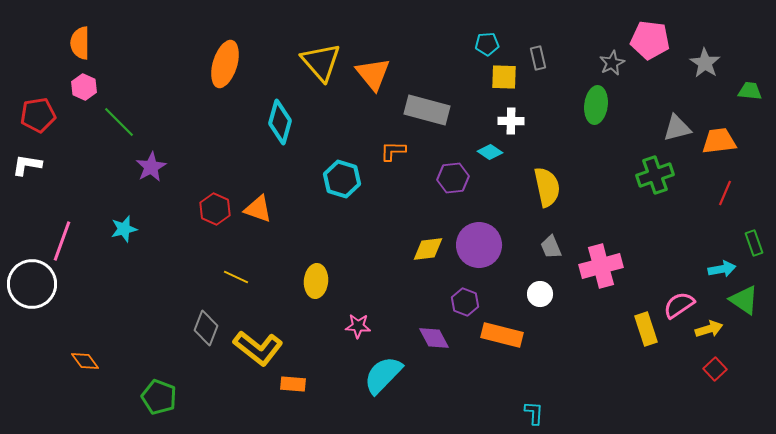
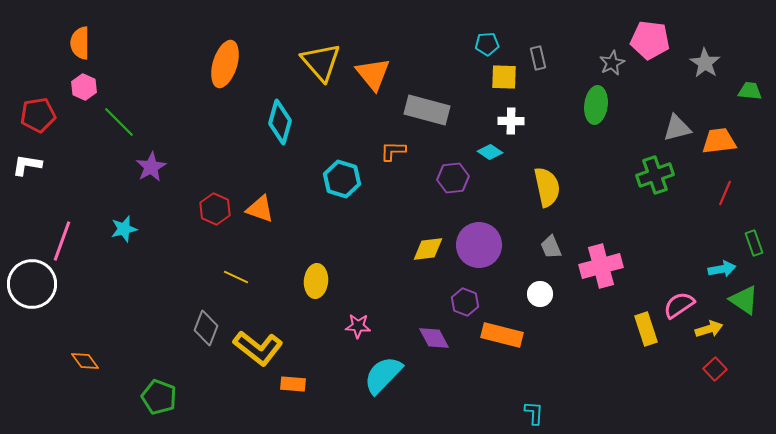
orange triangle at (258, 209): moved 2 px right
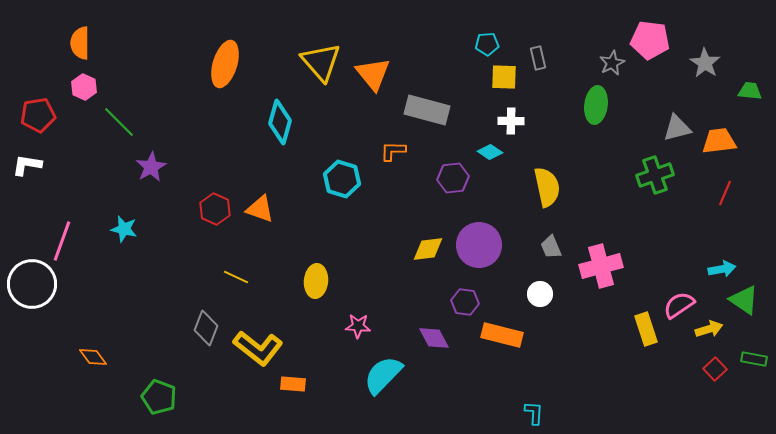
cyan star at (124, 229): rotated 28 degrees clockwise
green rectangle at (754, 243): moved 116 px down; rotated 60 degrees counterclockwise
purple hexagon at (465, 302): rotated 12 degrees counterclockwise
orange diamond at (85, 361): moved 8 px right, 4 px up
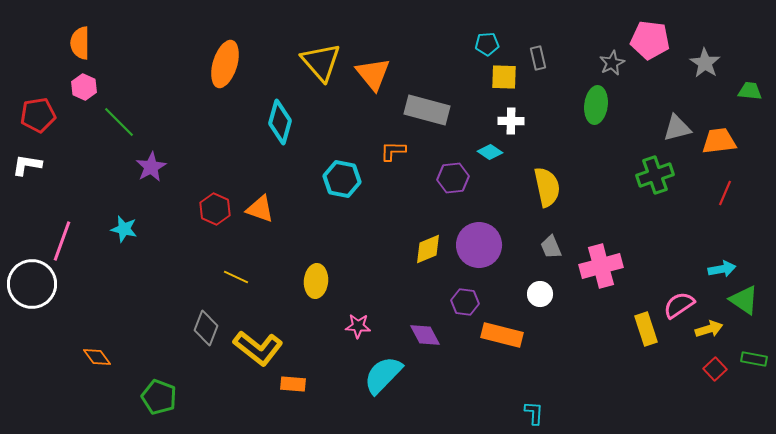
cyan hexagon at (342, 179): rotated 6 degrees counterclockwise
yellow diamond at (428, 249): rotated 16 degrees counterclockwise
purple diamond at (434, 338): moved 9 px left, 3 px up
orange diamond at (93, 357): moved 4 px right
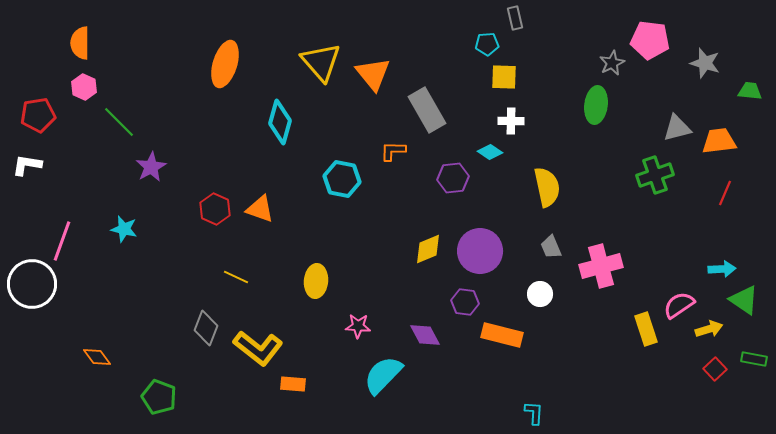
gray rectangle at (538, 58): moved 23 px left, 40 px up
gray star at (705, 63): rotated 16 degrees counterclockwise
gray rectangle at (427, 110): rotated 45 degrees clockwise
purple circle at (479, 245): moved 1 px right, 6 px down
cyan arrow at (722, 269): rotated 8 degrees clockwise
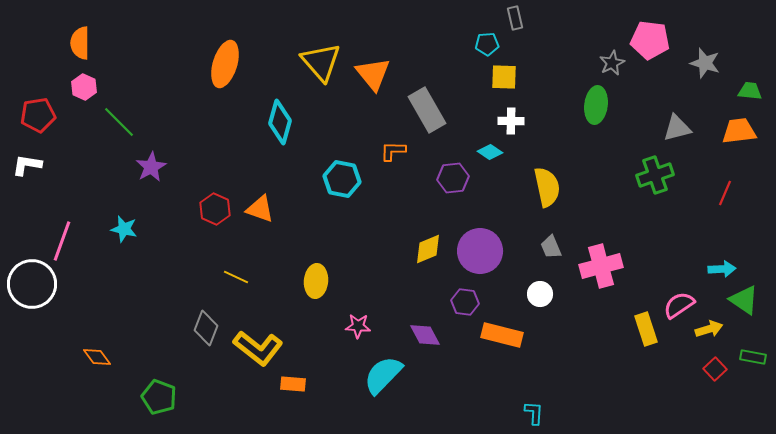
orange trapezoid at (719, 141): moved 20 px right, 10 px up
green rectangle at (754, 359): moved 1 px left, 2 px up
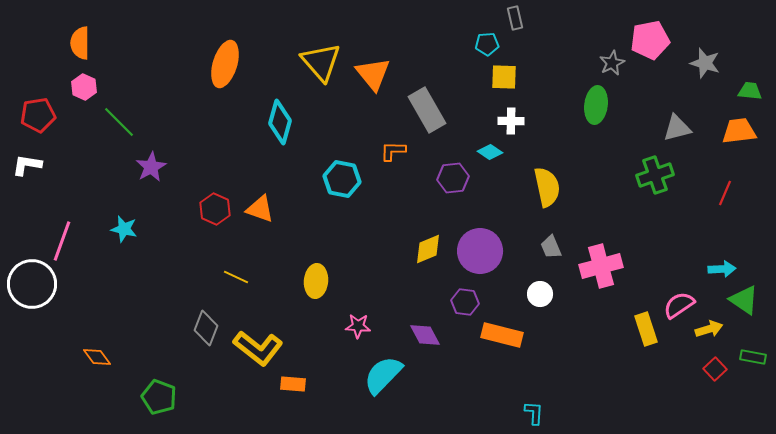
pink pentagon at (650, 40): rotated 18 degrees counterclockwise
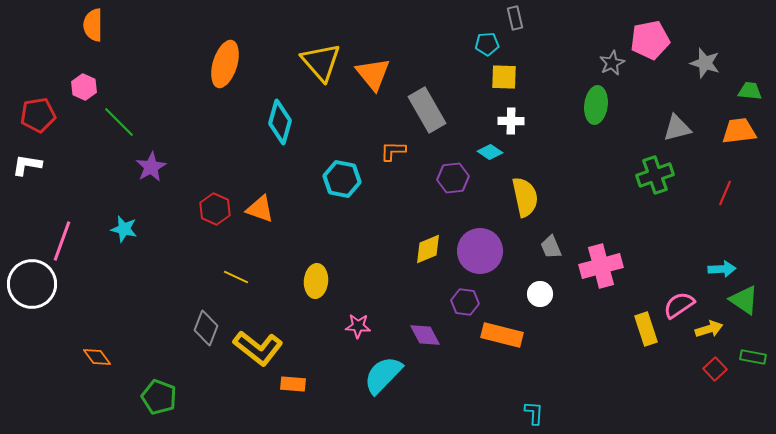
orange semicircle at (80, 43): moved 13 px right, 18 px up
yellow semicircle at (547, 187): moved 22 px left, 10 px down
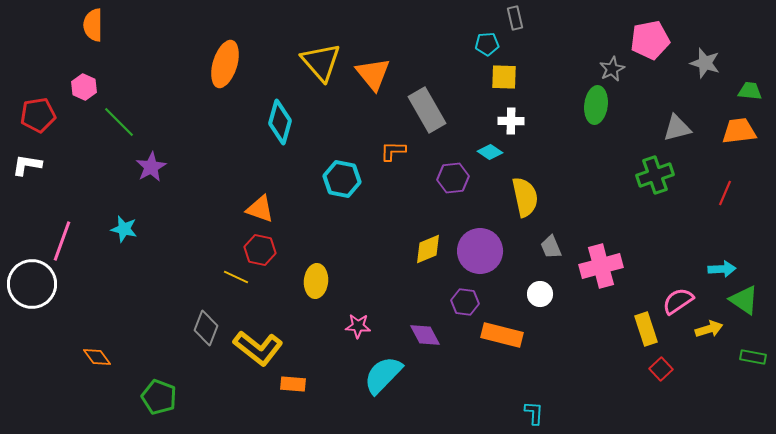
gray star at (612, 63): moved 6 px down
red hexagon at (215, 209): moved 45 px right, 41 px down; rotated 12 degrees counterclockwise
pink semicircle at (679, 305): moved 1 px left, 4 px up
red square at (715, 369): moved 54 px left
